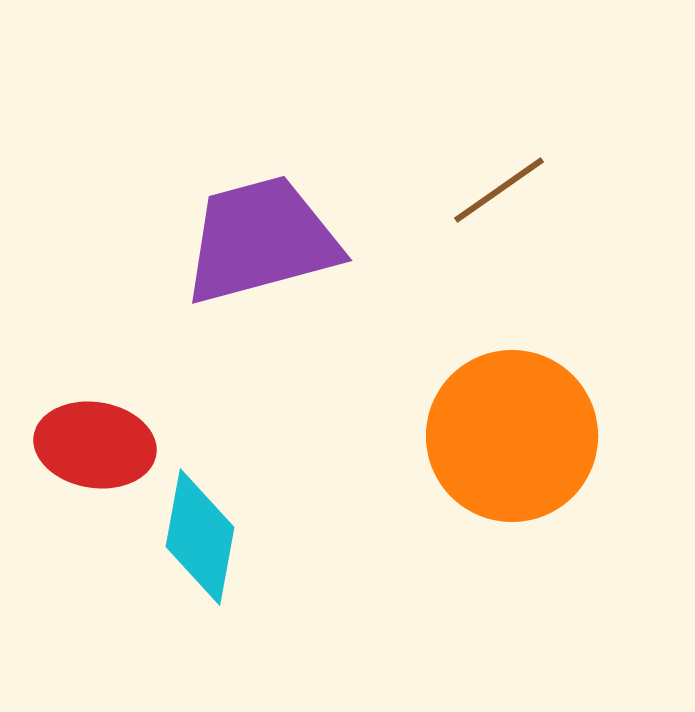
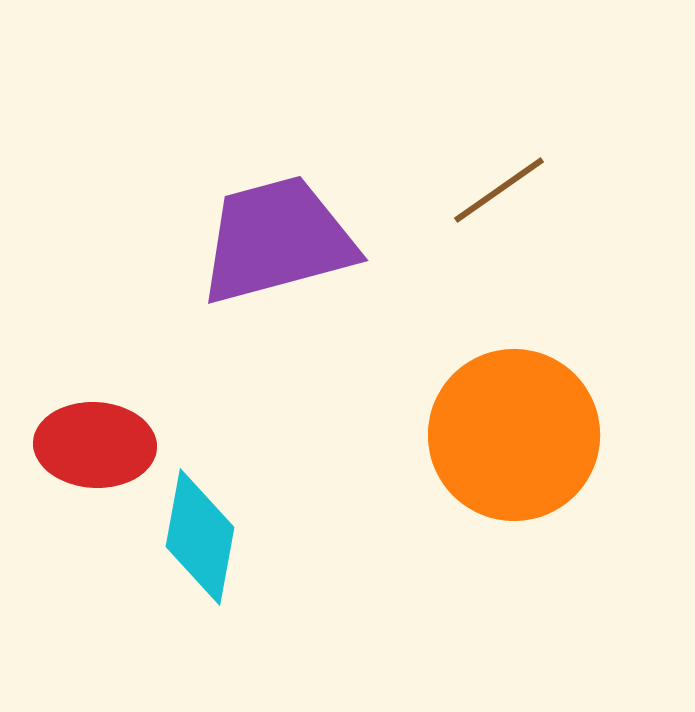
purple trapezoid: moved 16 px right
orange circle: moved 2 px right, 1 px up
red ellipse: rotated 6 degrees counterclockwise
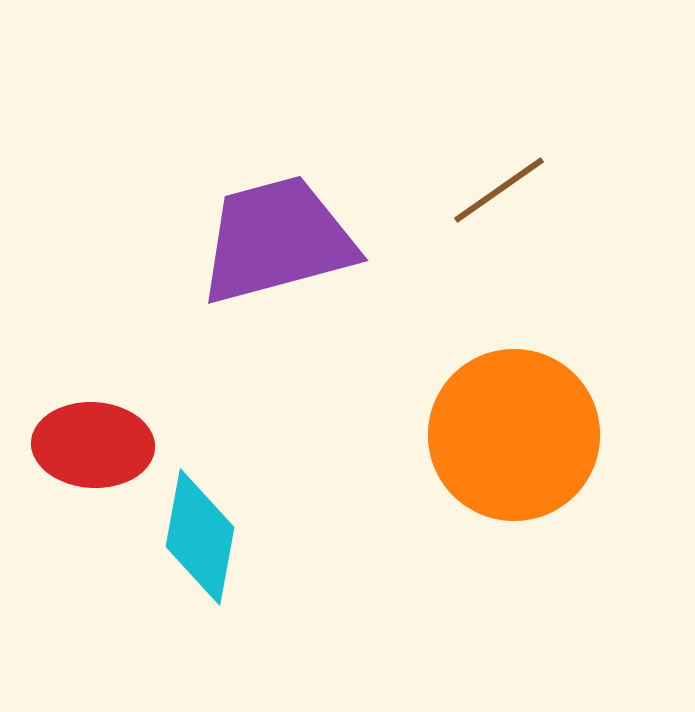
red ellipse: moved 2 px left
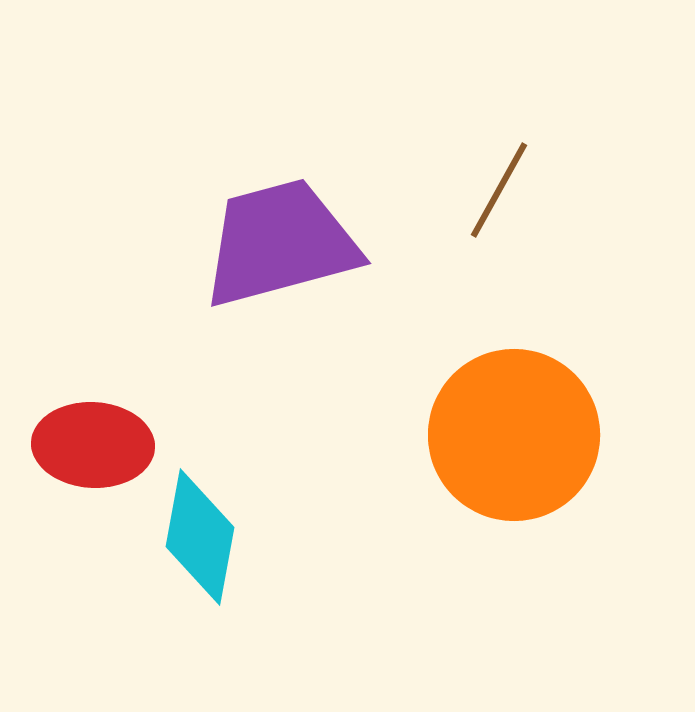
brown line: rotated 26 degrees counterclockwise
purple trapezoid: moved 3 px right, 3 px down
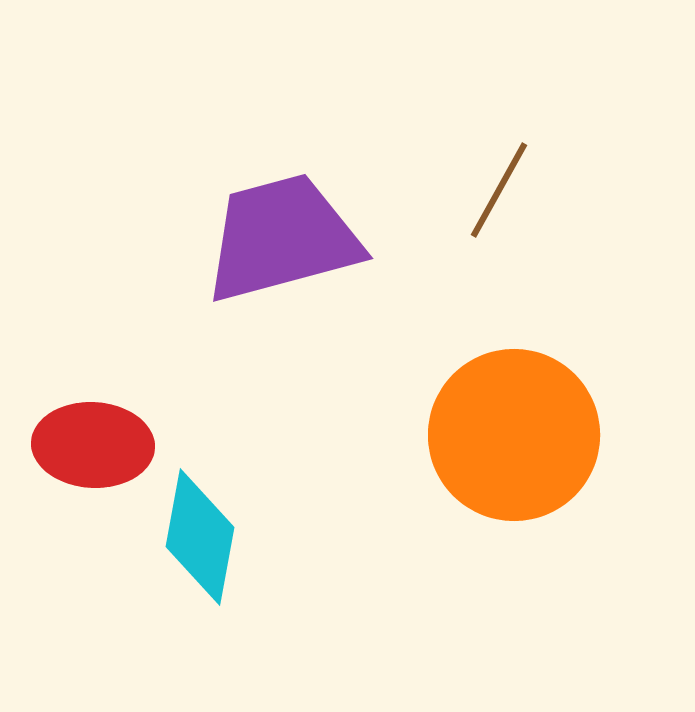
purple trapezoid: moved 2 px right, 5 px up
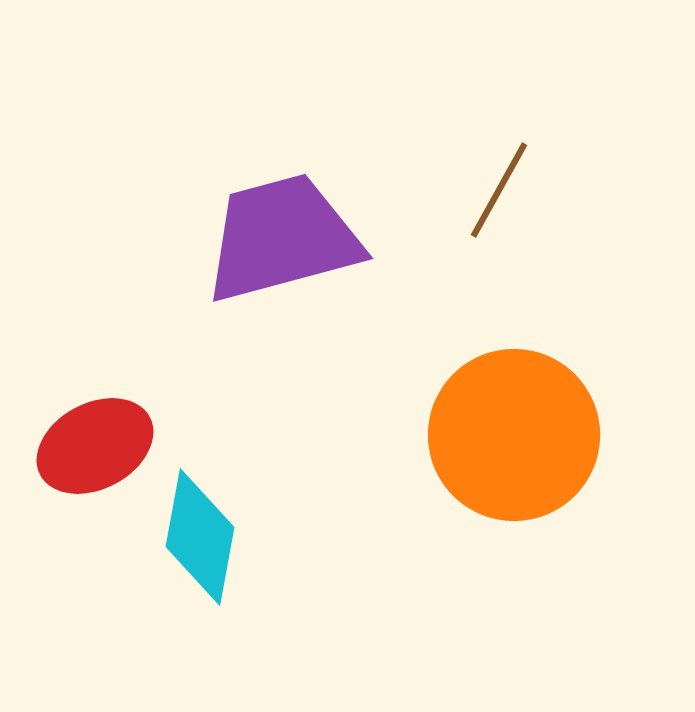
red ellipse: moved 2 px right, 1 px down; rotated 31 degrees counterclockwise
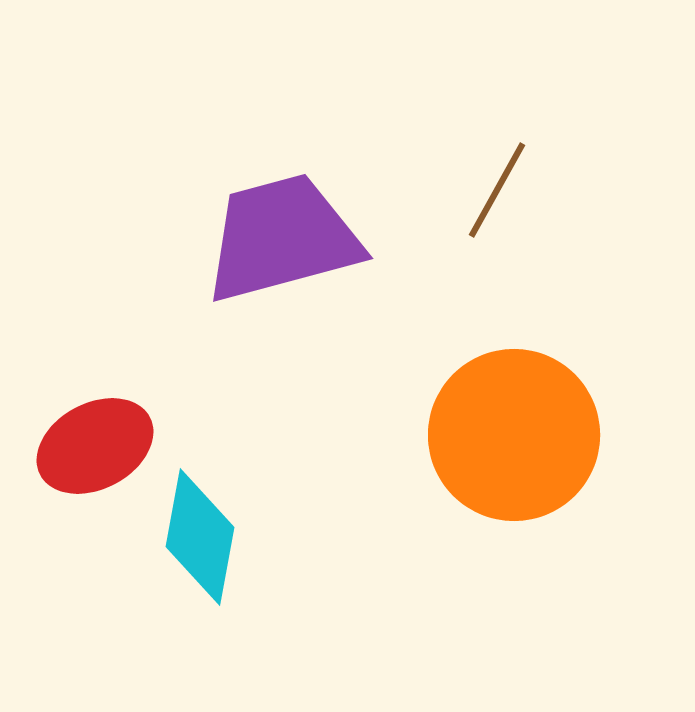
brown line: moved 2 px left
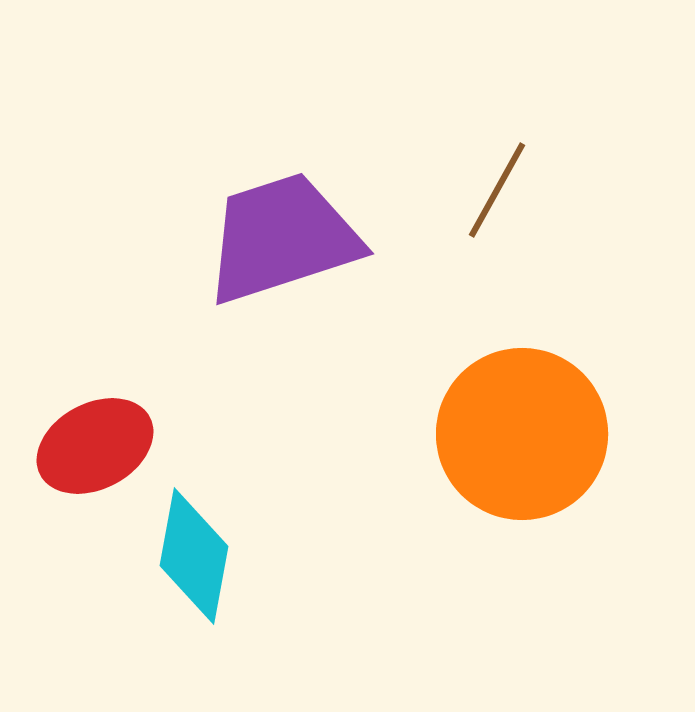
purple trapezoid: rotated 3 degrees counterclockwise
orange circle: moved 8 px right, 1 px up
cyan diamond: moved 6 px left, 19 px down
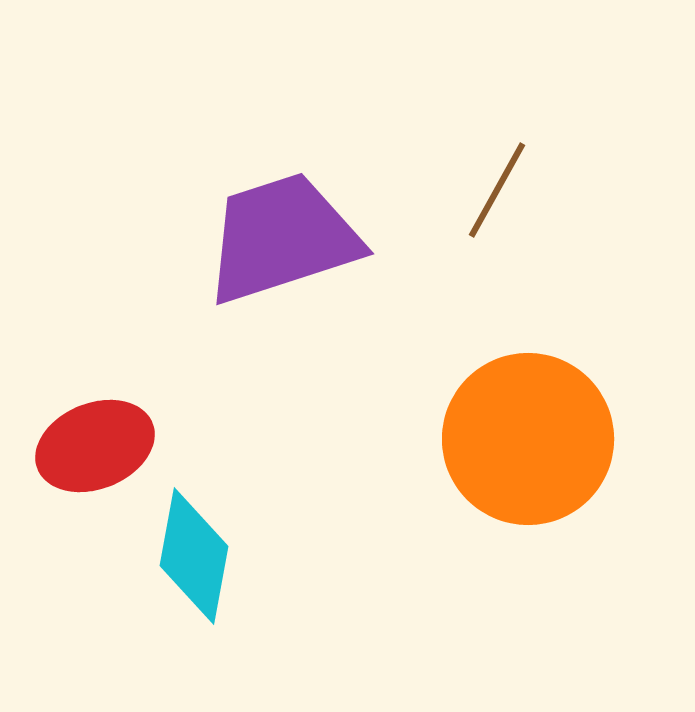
orange circle: moved 6 px right, 5 px down
red ellipse: rotated 6 degrees clockwise
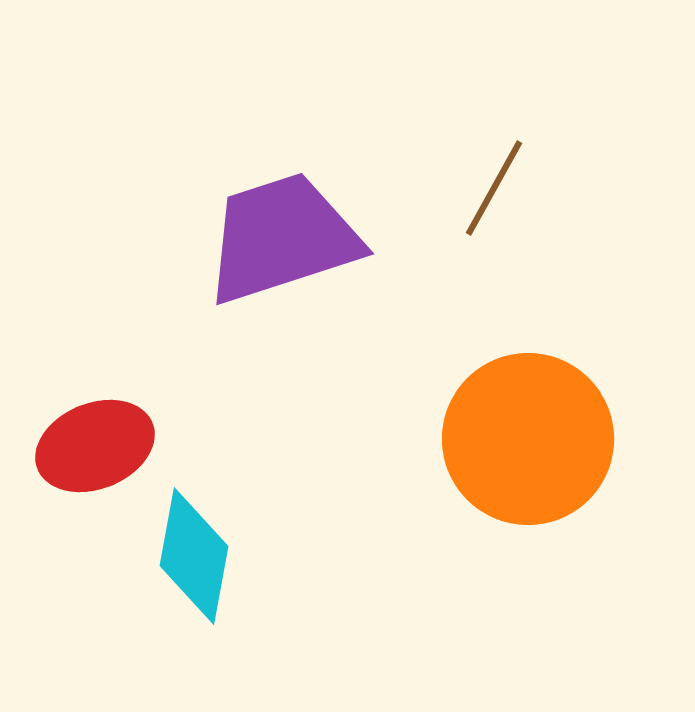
brown line: moved 3 px left, 2 px up
